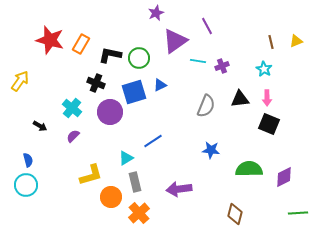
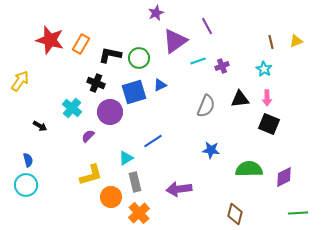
cyan line: rotated 28 degrees counterclockwise
purple semicircle: moved 15 px right
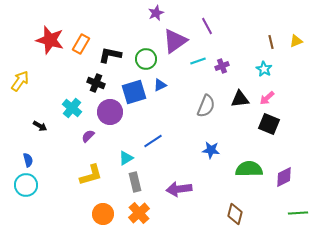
green circle: moved 7 px right, 1 px down
pink arrow: rotated 49 degrees clockwise
orange circle: moved 8 px left, 17 px down
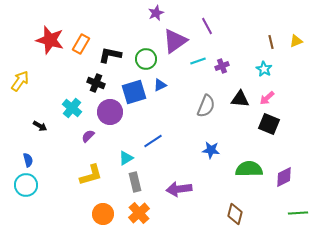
black triangle: rotated 12 degrees clockwise
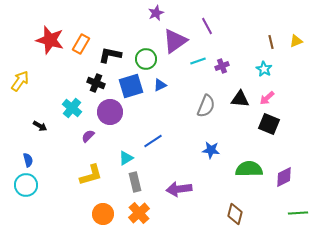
blue square: moved 3 px left, 6 px up
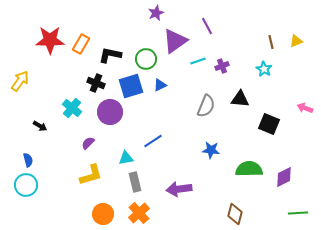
red star: rotated 16 degrees counterclockwise
pink arrow: moved 38 px right, 10 px down; rotated 63 degrees clockwise
purple semicircle: moved 7 px down
cyan triangle: rotated 21 degrees clockwise
